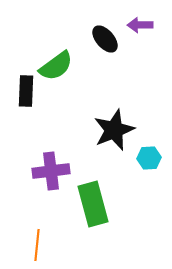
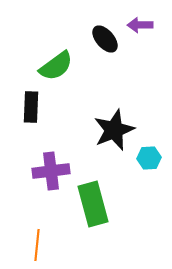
black rectangle: moved 5 px right, 16 px down
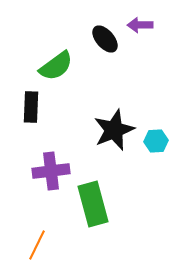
cyan hexagon: moved 7 px right, 17 px up
orange line: rotated 20 degrees clockwise
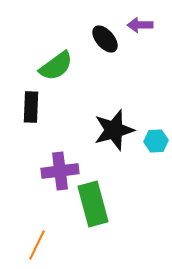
black star: rotated 6 degrees clockwise
purple cross: moved 9 px right
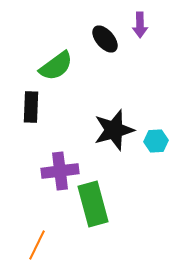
purple arrow: rotated 90 degrees counterclockwise
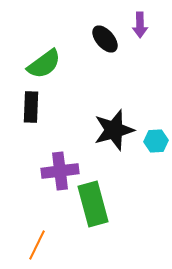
green semicircle: moved 12 px left, 2 px up
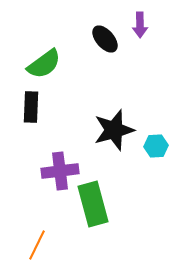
cyan hexagon: moved 5 px down
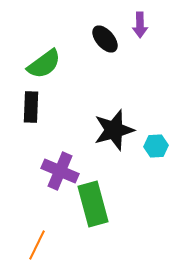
purple cross: rotated 30 degrees clockwise
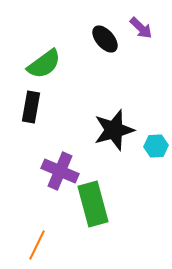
purple arrow: moved 1 px right, 3 px down; rotated 45 degrees counterclockwise
black rectangle: rotated 8 degrees clockwise
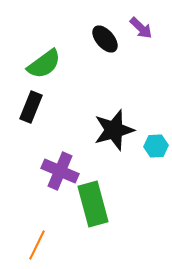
black rectangle: rotated 12 degrees clockwise
